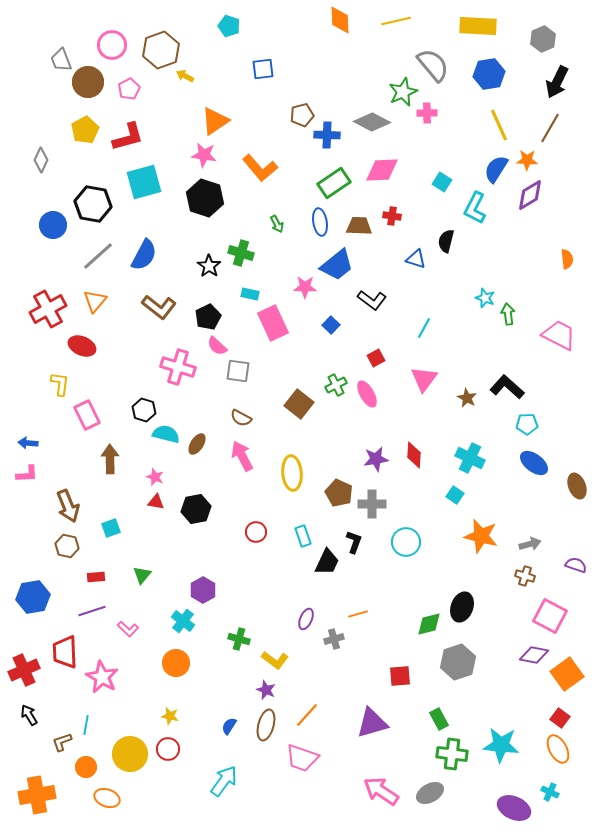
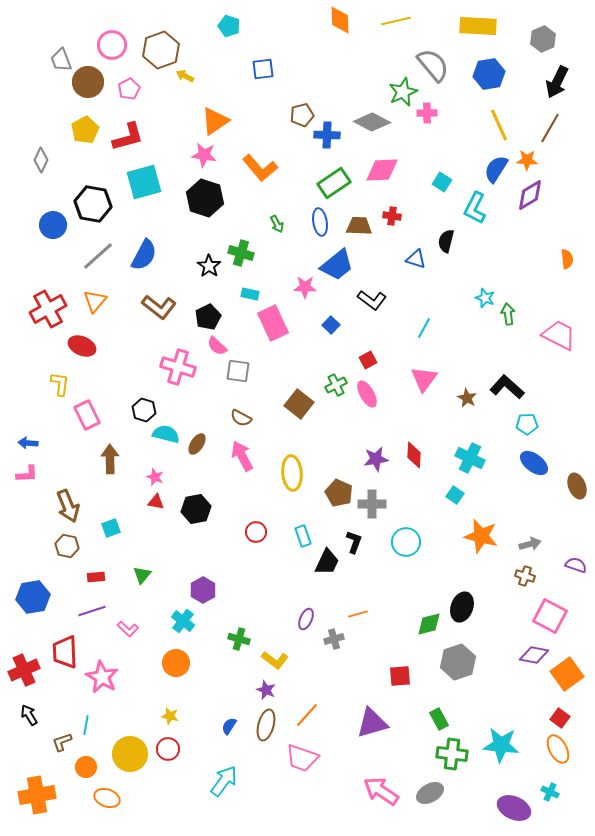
red square at (376, 358): moved 8 px left, 2 px down
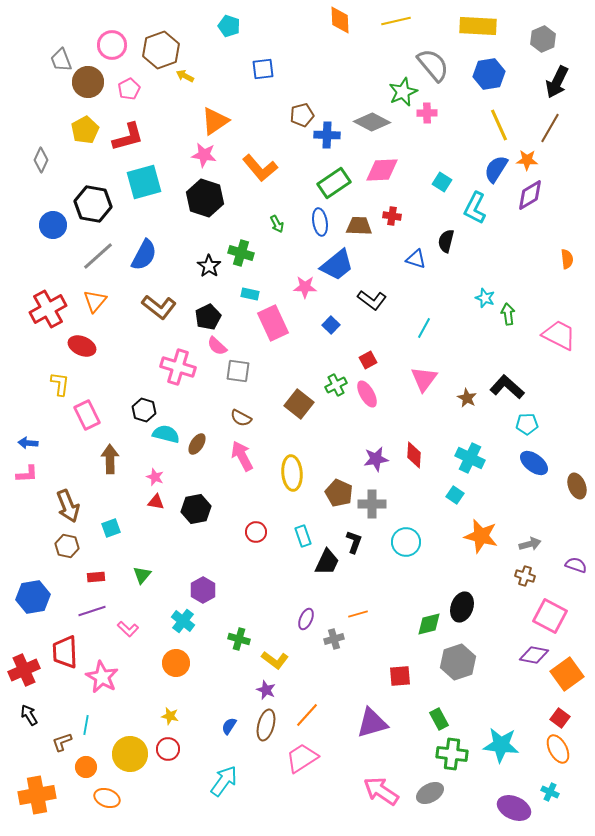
pink trapezoid at (302, 758): rotated 128 degrees clockwise
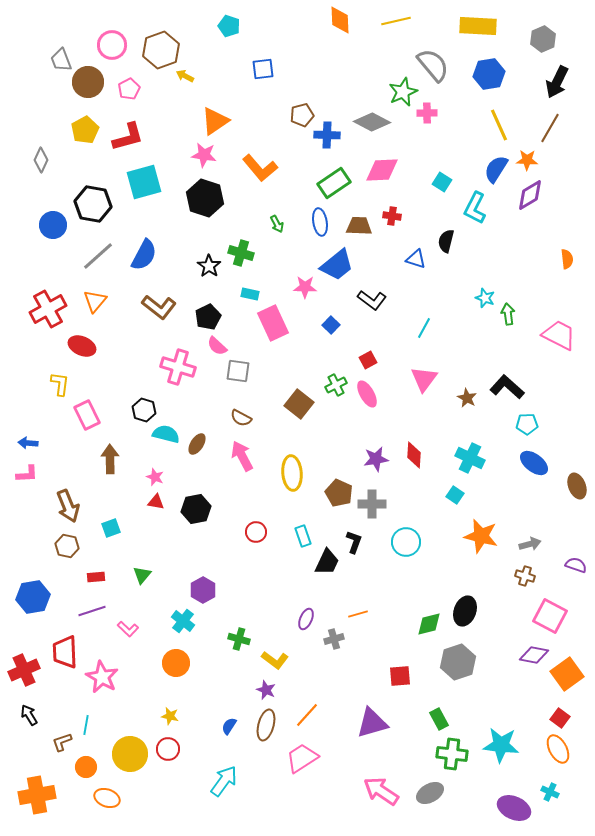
black ellipse at (462, 607): moved 3 px right, 4 px down
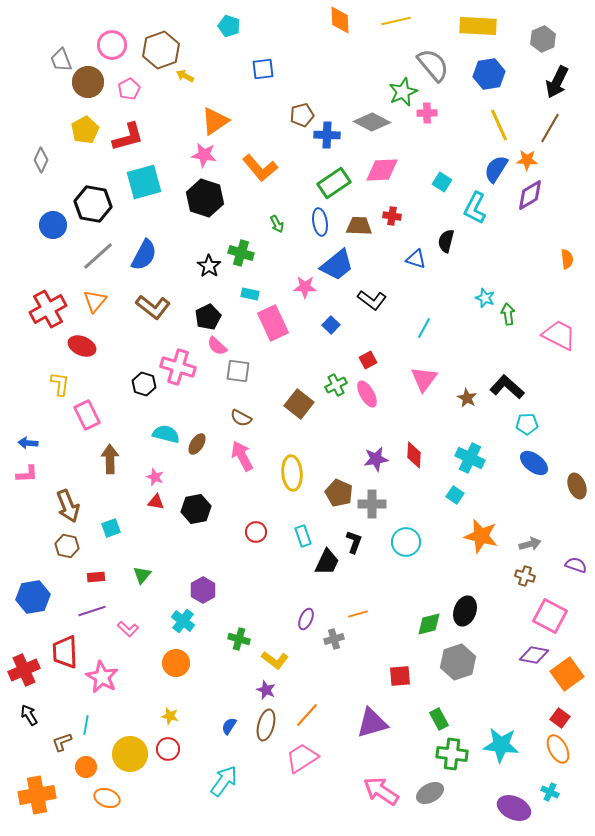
brown L-shape at (159, 307): moved 6 px left
black hexagon at (144, 410): moved 26 px up
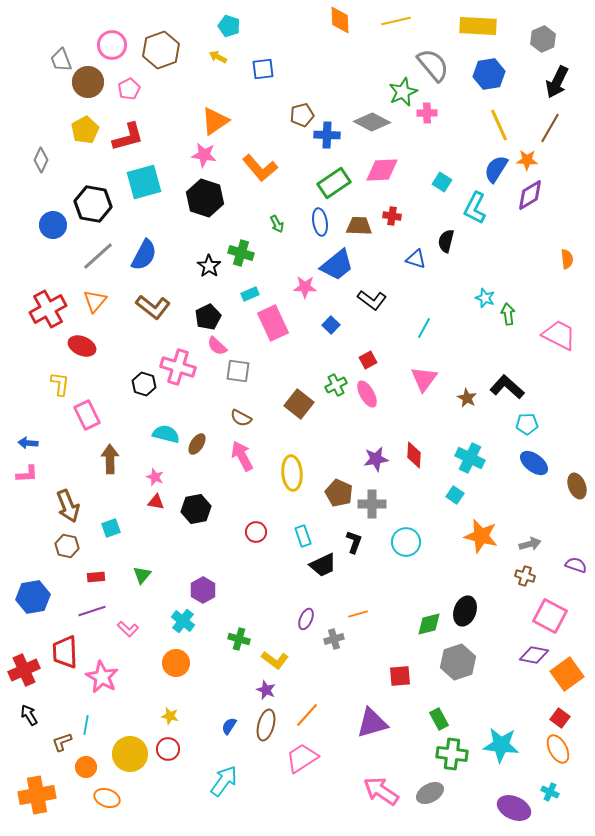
yellow arrow at (185, 76): moved 33 px right, 19 px up
cyan rectangle at (250, 294): rotated 36 degrees counterclockwise
black trapezoid at (327, 562): moved 4 px left, 3 px down; rotated 40 degrees clockwise
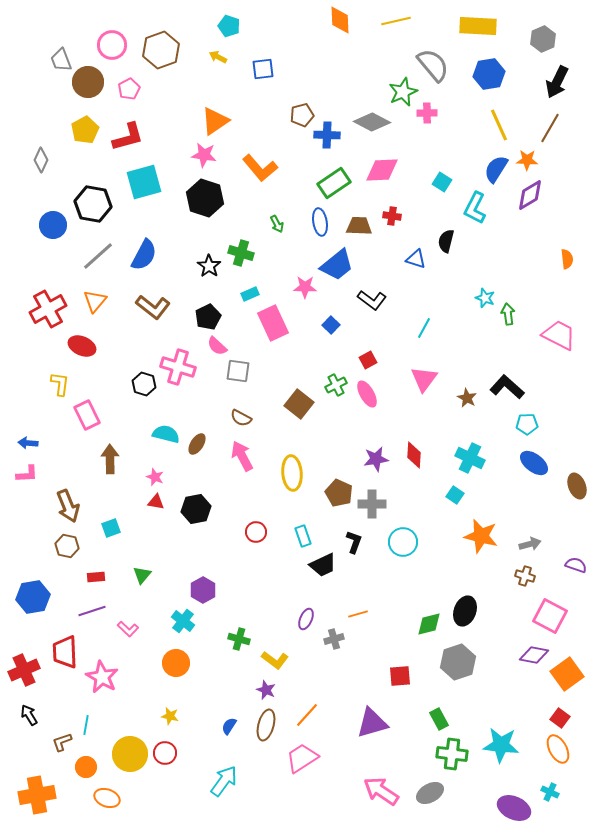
cyan circle at (406, 542): moved 3 px left
red circle at (168, 749): moved 3 px left, 4 px down
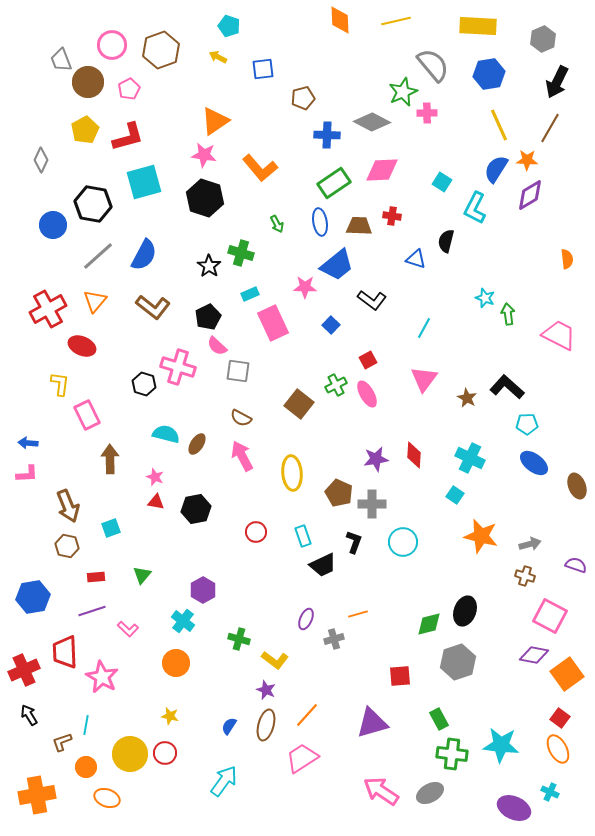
brown pentagon at (302, 115): moved 1 px right, 17 px up
